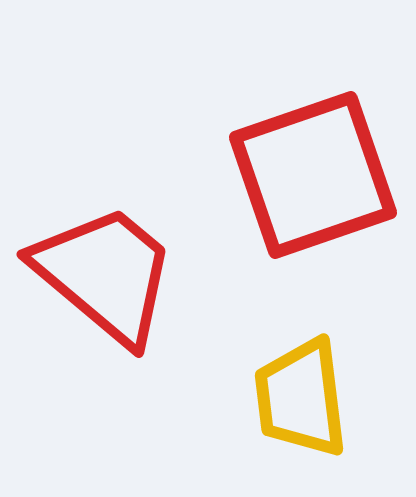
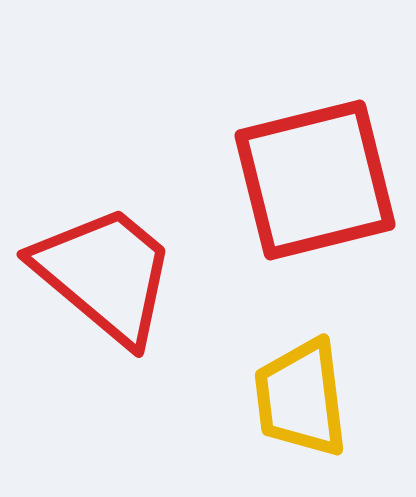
red square: moved 2 px right, 5 px down; rotated 5 degrees clockwise
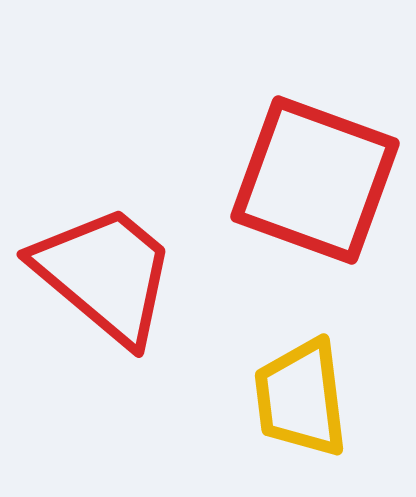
red square: rotated 34 degrees clockwise
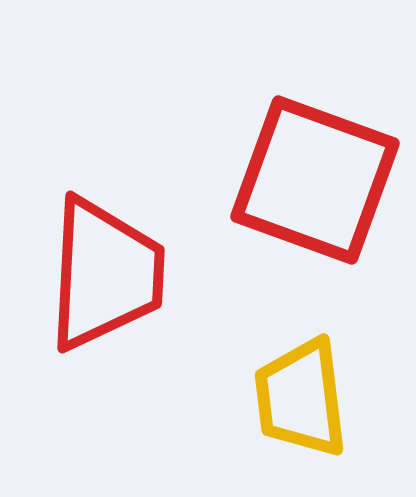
red trapezoid: rotated 53 degrees clockwise
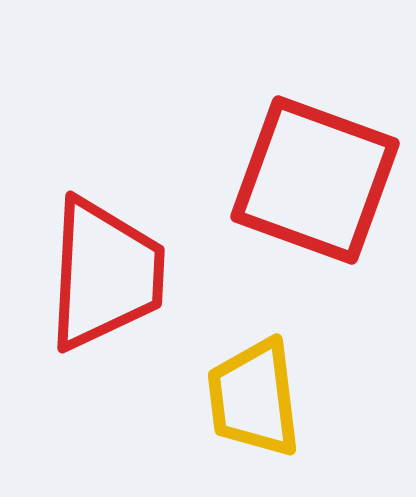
yellow trapezoid: moved 47 px left
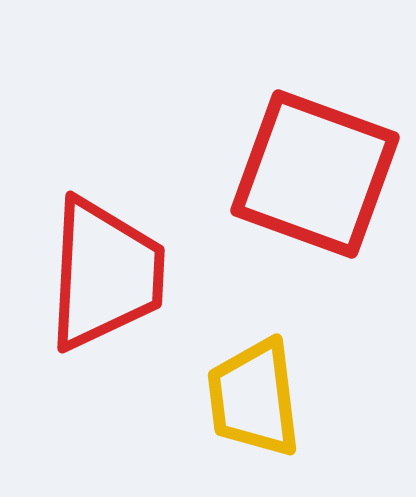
red square: moved 6 px up
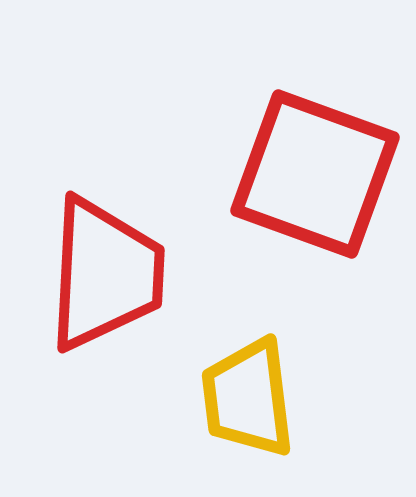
yellow trapezoid: moved 6 px left
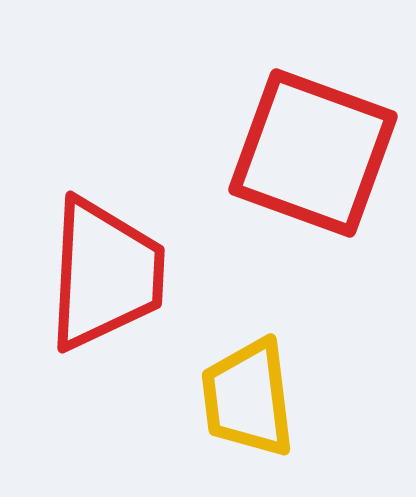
red square: moved 2 px left, 21 px up
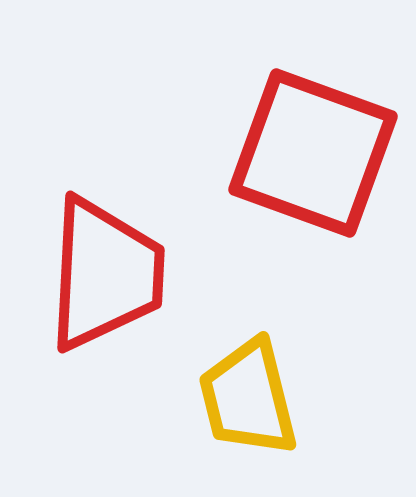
yellow trapezoid: rotated 7 degrees counterclockwise
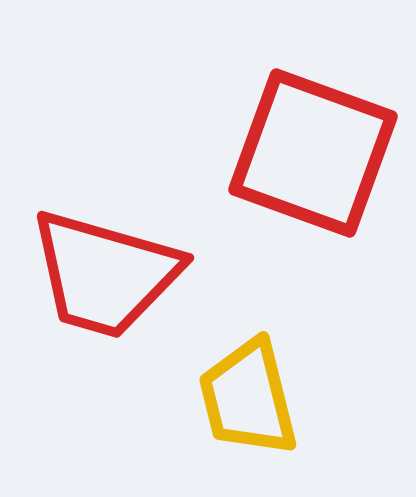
red trapezoid: rotated 103 degrees clockwise
